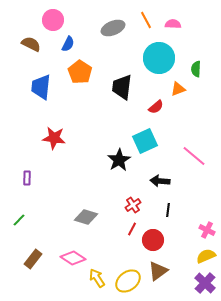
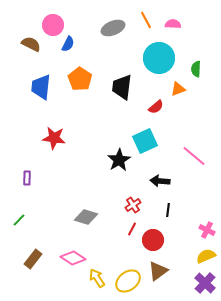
pink circle: moved 5 px down
orange pentagon: moved 7 px down
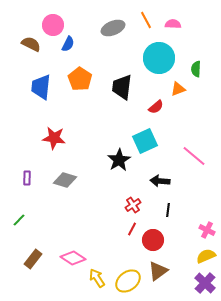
gray diamond: moved 21 px left, 37 px up
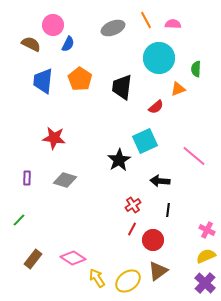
blue trapezoid: moved 2 px right, 6 px up
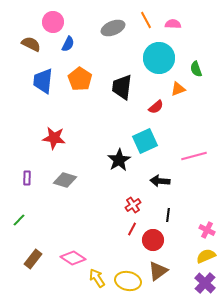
pink circle: moved 3 px up
green semicircle: rotated 21 degrees counterclockwise
pink line: rotated 55 degrees counterclockwise
black line: moved 5 px down
yellow ellipse: rotated 50 degrees clockwise
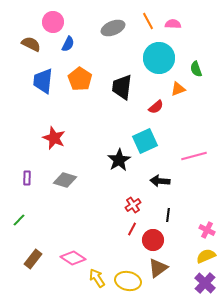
orange line: moved 2 px right, 1 px down
red star: rotated 15 degrees clockwise
brown triangle: moved 3 px up
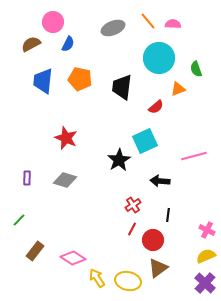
orange line: rotated 12 degrees counterclockwise
brown semicircle: rotated 54 degrees counterclockwise
orange pentagon: rotated 20 degrees counterclockwise
red star: moved 12 px right
brown rectangle: moved 2 px right, 8 px up
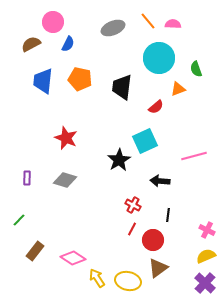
red cross: rotated 28 degrees counterclockwise
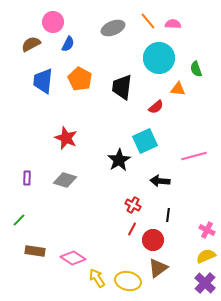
orange pentagon: rotated 15 degrees clockwise
orange triangle: rotated 28 degrees clockwise
brown rectangle: rotated 60 degrees clockwise
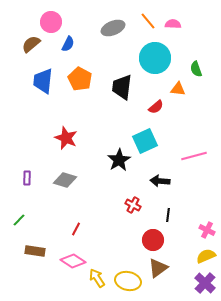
pink circle: moved 2 px left
brown semicircle: rotated 12 degrees counterclockwise
cyan circle: moved 4 px left
red line: moved 56 px left
pink diamond: moved 3 px down
